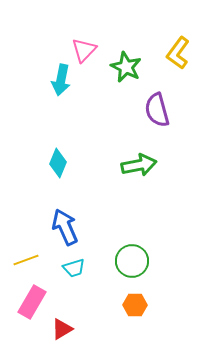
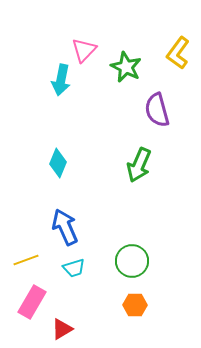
green arrow: rotated 124 degrees clockwise
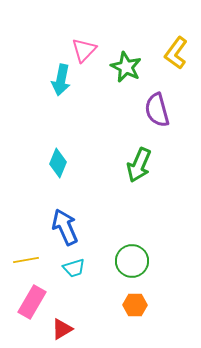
yellow L-shape: moved 2 px left
yellow line: rotated 10 degrees clockwise
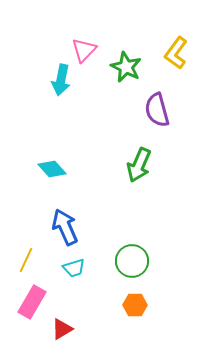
cyan diamond: moved 6 px left, 6 px down; rotated 64 degrees counterclockwise
yellow line: rotated 55 degrees counterclockwise
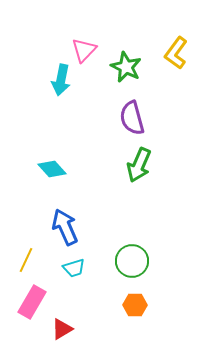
purple semicircle: moved 25 px left, 8 px down
